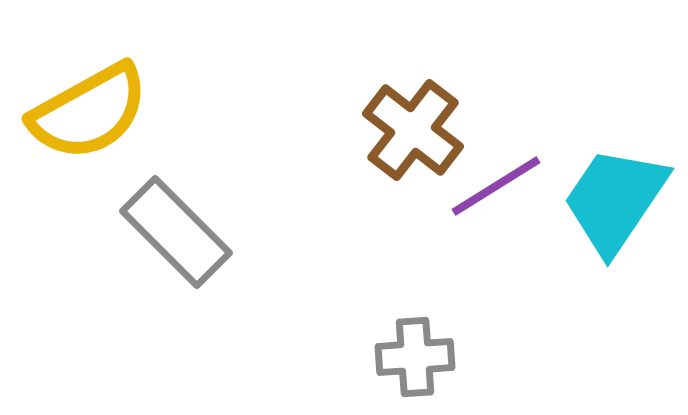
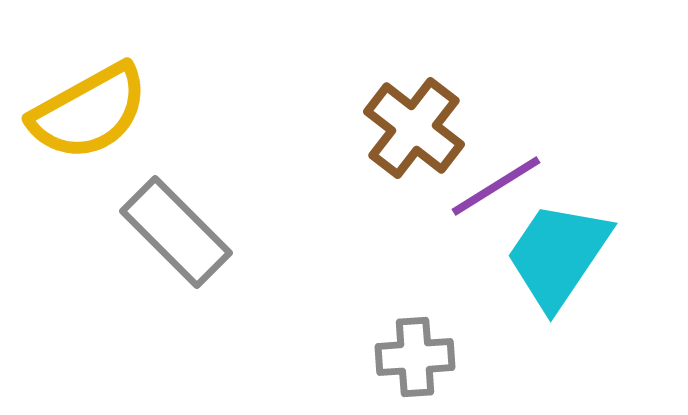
brown cross: moved 1 px right, 2 px up
cyan trapezoid: moved 57 px left, 55 px down
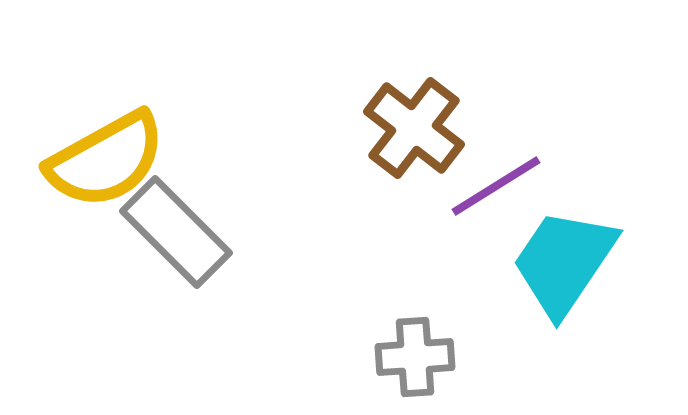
yellow semicircle: moved 17 px right, 48 px down
cyan trapezoid: moved 6 px right, 7 px down
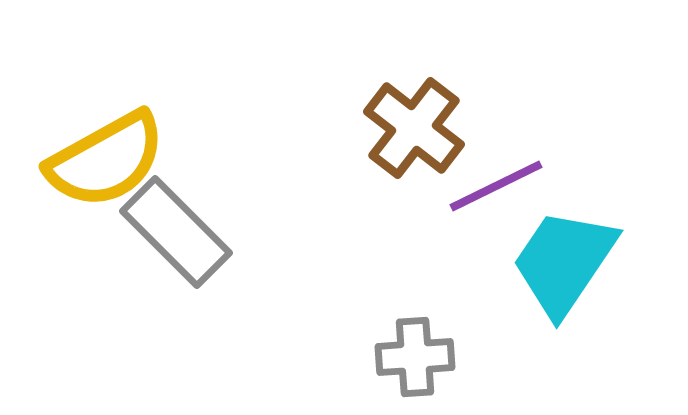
purple line: rotated 6 degrees clockwise
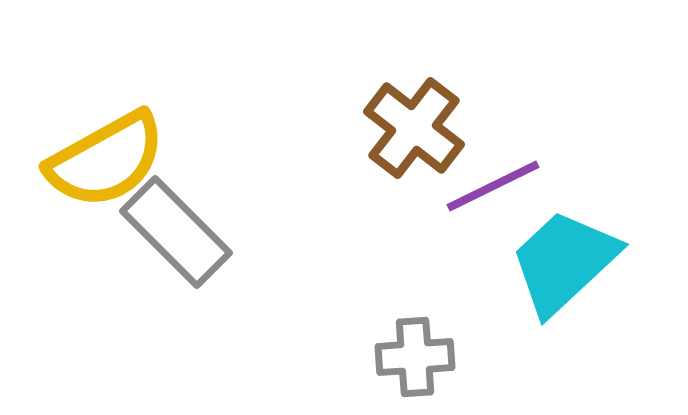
purple line: moved 3 px left
cyan trapezoid: rotated 13 degrees clockwise
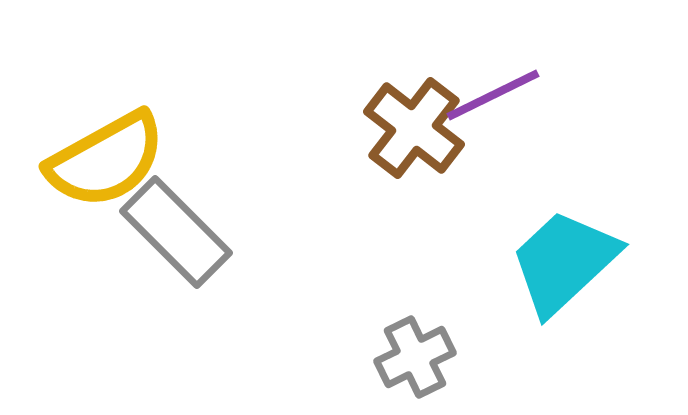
purple line: moved 91 px up
gray cross: rotated 22 degrees counterclockwise
